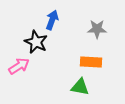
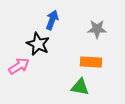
black star: moved 2 px right, 2 px down
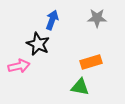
gray star: moved 11 px up
orange rectangle: rotated 20 degrees counterclockwise
pink arrow: rotated 20 degrees clockwise
